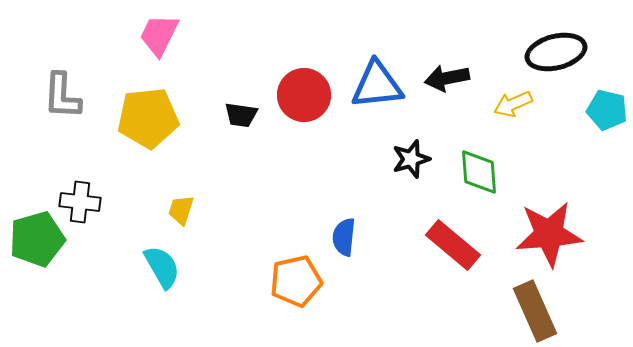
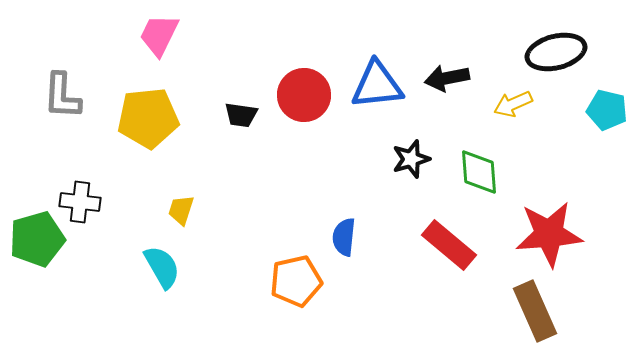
red rectangle: moved 4 px left
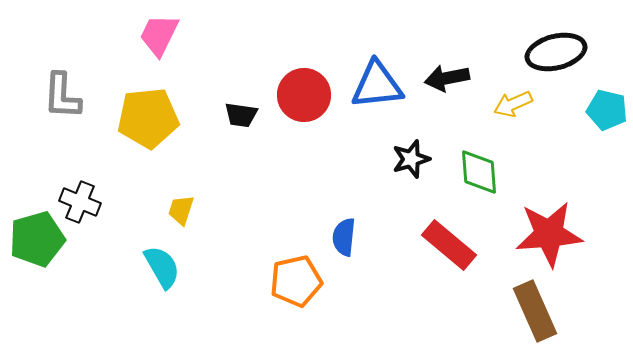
black cross: rotated 15 degrees clockwise
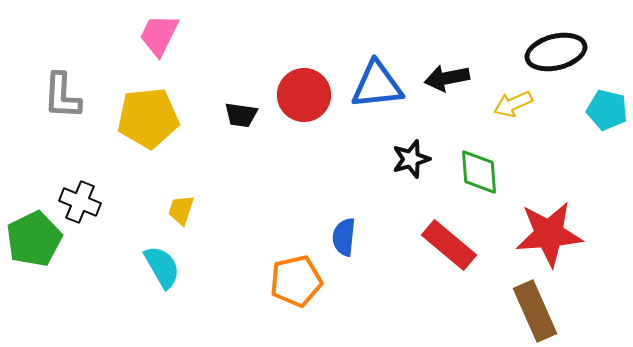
green pentagon: moved 3 px left; rotated 10 degrees counterclockwise
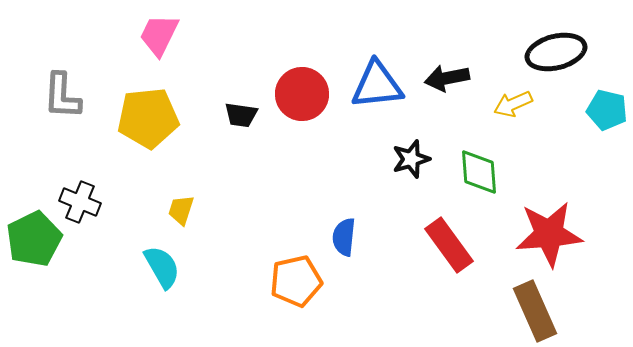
red circle: moved 2 px left, 1 px up
red rectangle: rotated 14 degrees clockwise
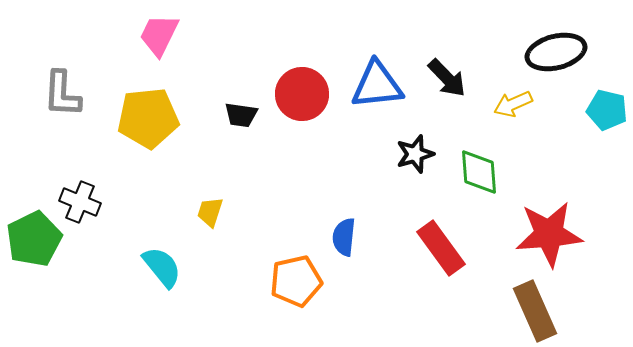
black arrow: rotated 123 degrees counterclockwise
gray L-shape: moved 2 px up
black star: moved 4 px right, 5 px up
yellow trapezoid: moved 29 px right, 2 px down
red rectangle: moved 8 px left, 3 px down
cyan semicircle: rotated 9 degrees counterclockwise
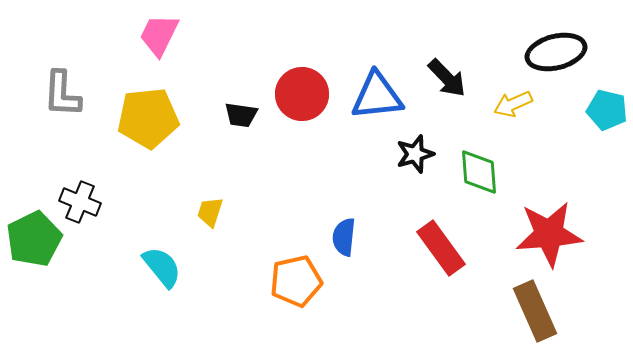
blue triangle: moved 11 px down
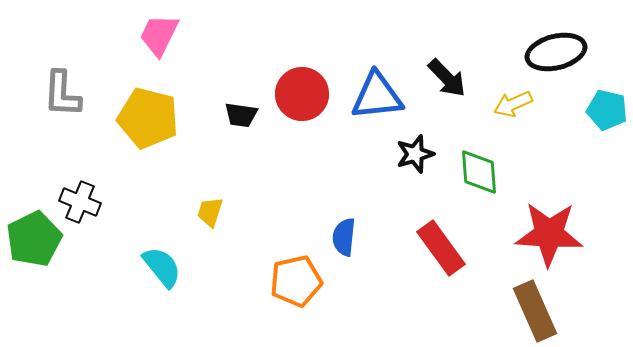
yellow pentagon: rotated 20 degrees clockwise
red star: rotated 8 degrees clockwise
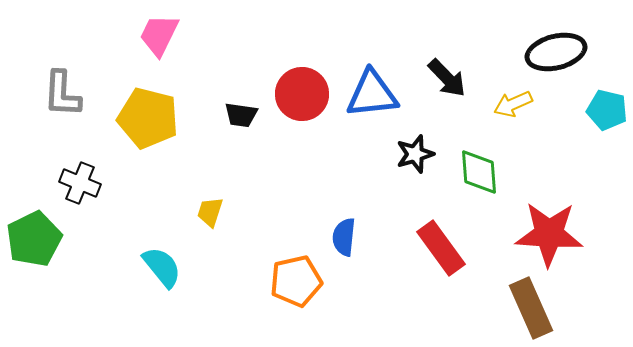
blue triangle: moved 5 px left, 2 px up
black cross: moved 19 px up
brown rectangle: moved 4 px left, 3 px up
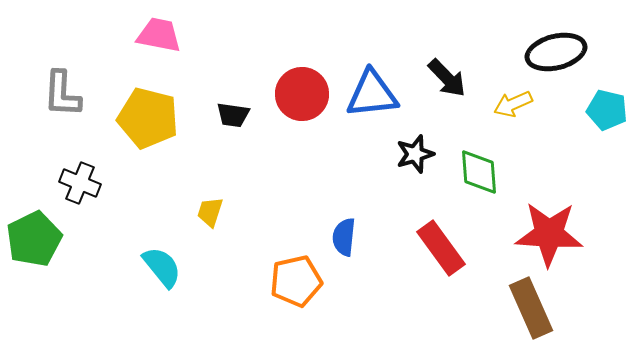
pink trapezoid: rotated 75 degrees clockwise
black trapezoid: moved 8 px left
